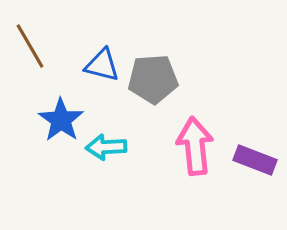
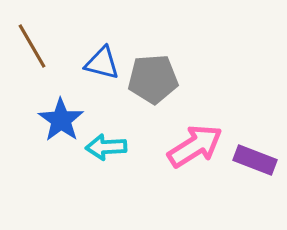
brown line: moved 2 px right
blue triangle: moved 2 px up
pink arrow: rotated 64 degrees clockwise
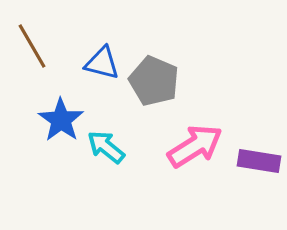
gray pentagon: moved 1 px right, 2 px down; rotated 27 degrees clockwise
cyan arrow: rotated 42 degrees clockwise
purple rectangle: moved 4 px right, 1 px down; rotated 12 degrees counterclockwise
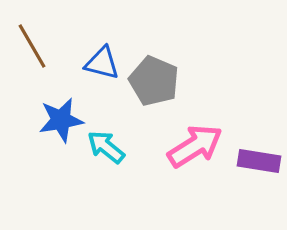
blue star: rotated 27 degrees clockwise
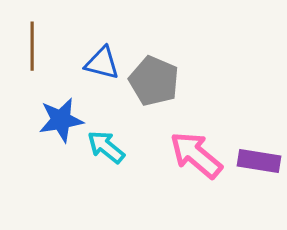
brown line: rotated 30 degrees clockwise
pink arrow: moved 1 px right, 9 px down; rotated 108 degrees counterclockwise
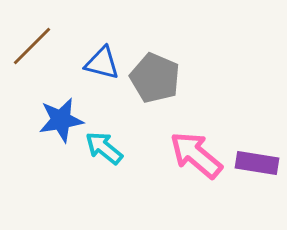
brown line: rotated 45 degrees clockwise
gray pentagon: moved 1 px right, 3 px up
cyan arrow: moved 2 px left, 1 px down
purple rectangle: moved 2 px left, 2 px down
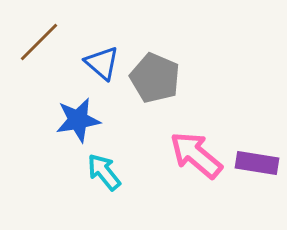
brown line: moved 7 px right, 4 px up
blue triangle: rotated 27 degrees clockwise
blue star: moved 17 px right
cyan arrow: moved 24 px down; rotated 12 degrees clockwise
